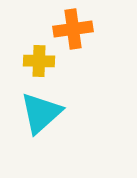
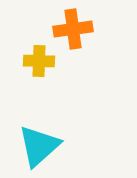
cyan triangle: moved 2 px left, 33 px down
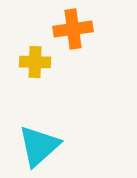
yellow cross: moved 4 px left, 1 px down
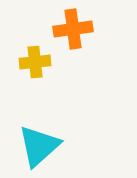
yellow cross: rotated 8 degrees counterclockwise
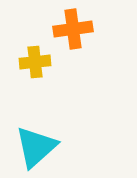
cyan triangle: moved 3 px left, 1 px down
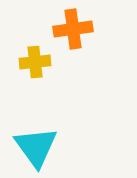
cyan triangle: rotated 24 degrees counterclockwise
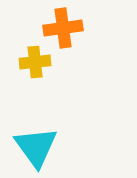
orange cross: moved 10 px left, 1 px up
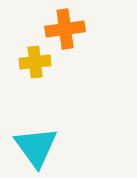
orange cross: moved 2 px right, 1 px down
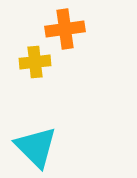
cyan triangle: rotated 9 degrees counterclockwise
